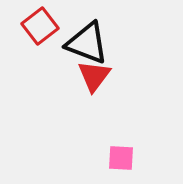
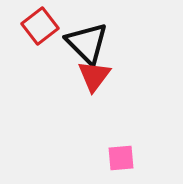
black triangle: rotated 24 degrees clockwise
pink square: rotated 8 degrees counterclockwise
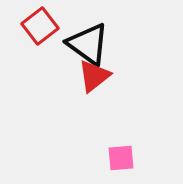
black triangle: moved 1 px right, 1 px down; rotated 9 degrees counterclockwise
red triangle: rotated 15 degrees clockwise
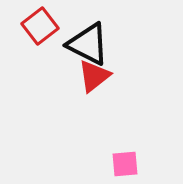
black triangle: rotated 9 degrees counterclockwise
pink square: moved 4 px right, 6 px down
